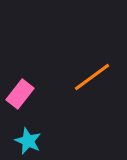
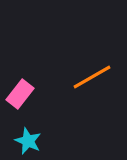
orange line: rotated 6 degrees clockwise
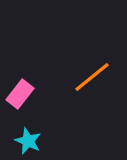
orange line: rotated 9 degrees counterclockwise
